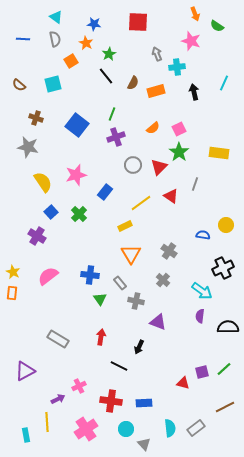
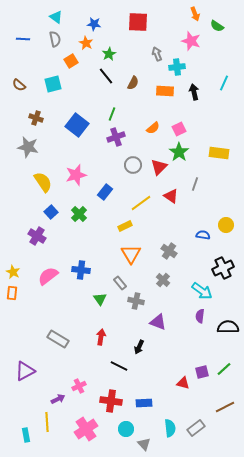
orange rectangle at (156, 91): moved 9 px right; rotated 18 degrees clockwise
blue cross at (90, 275): moved 9 px left, 5 px up
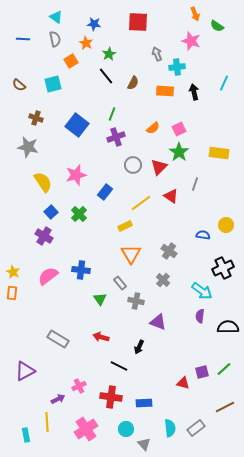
purple cross at (37, 236): moved 7 px right
red arrow at (101, 337): rotated 84 degrees counterclockwise
red cross at (111, 401): moved 4 px up
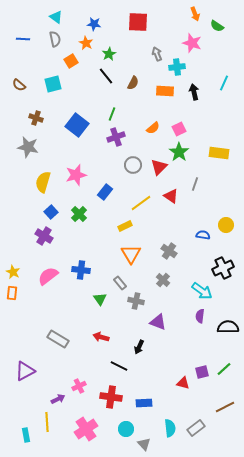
pink star at (191, 41): moved 1 px right, 2 px down
yellow semicircle at (43, 182): rotated 130 degrees counterclockwise
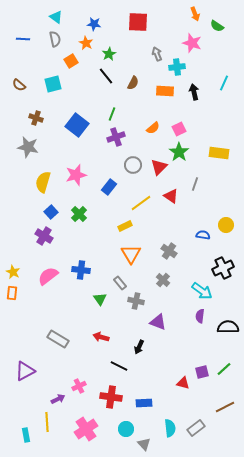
blue rectangle at (105, 192): moved 4 px right, 5 px up
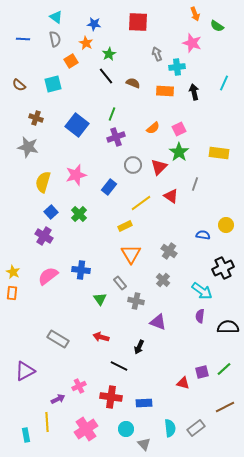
brown semicircle at (133, 83): rotated 96 degrees counterclockwise
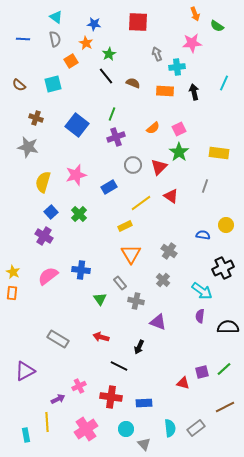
pink star at (192, 43): rotated 24 degrees counterclockwise
gray line at (195, 184): moved 10 px right, 2 px down
blue rectangle at (109, 187): rotated 21 degrees clockwise
